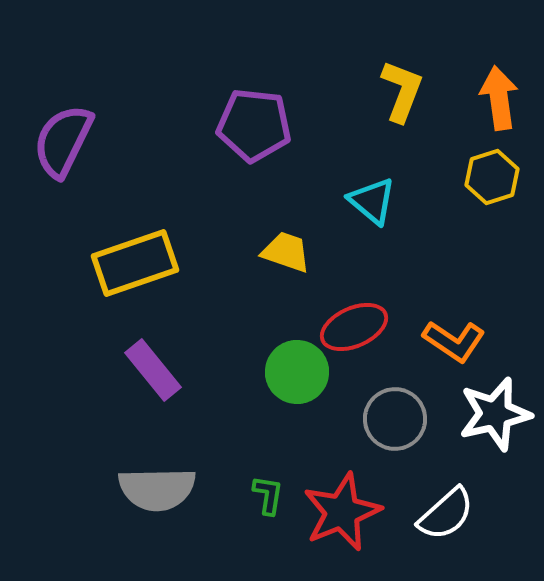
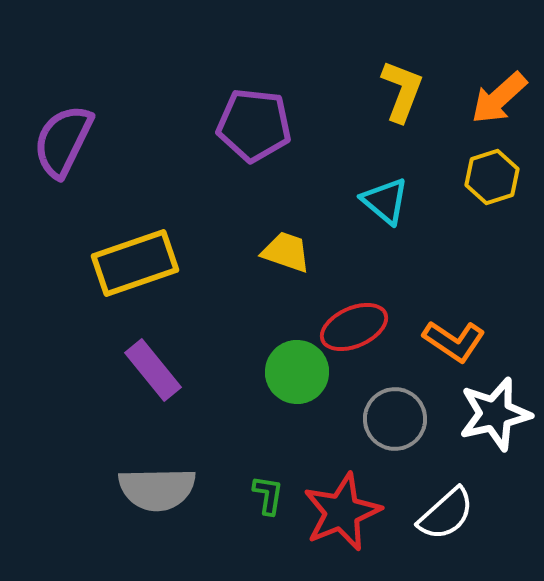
orange arrow: rotated 124 degrees counterclockwise
cyan triangle: moved 13 px right
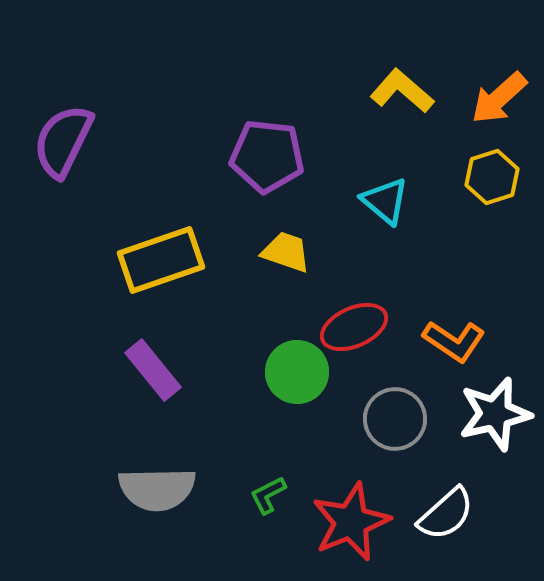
yellow L-shape: rotated 70 degrees counterclockwise
purple pentagon: moved 13 px right, 31 px down
yellow rectangle: moved 26 px right, 3 px up
green L-shape: rotated 126 degrees counterclockwise
red star: moved 9 px right, 10 px down
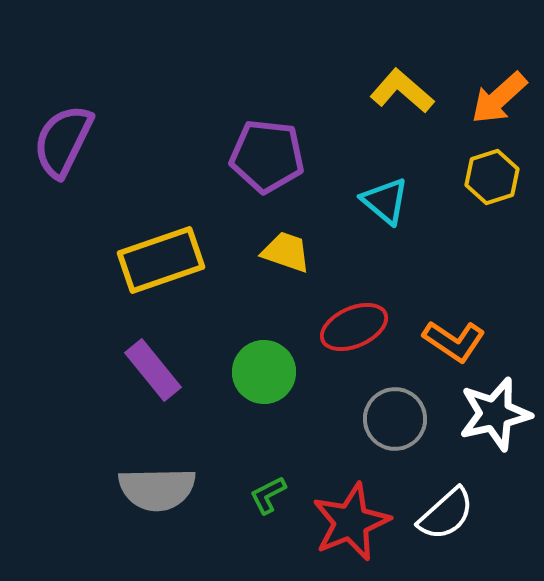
green circle: moved 33 px left
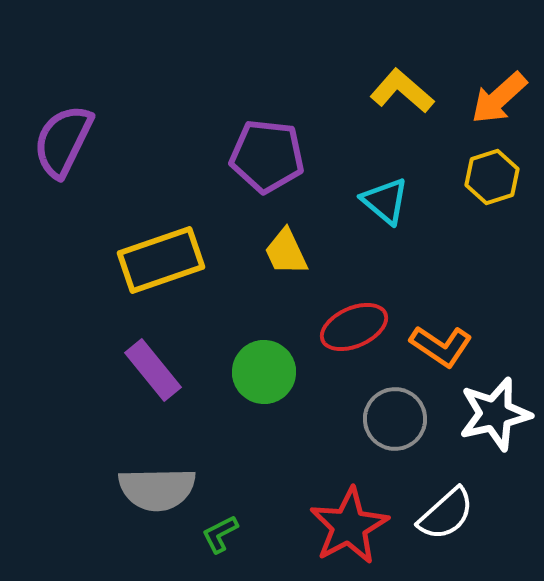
yellow trapezoid: rotated 134 degrees counterclockwise
orange L-shape: moved 13 px left, 5 px down
green L-shape: moved 48 px left, 39 px down
red star: moved 2 px left, 4 px down; rotated 6 degrees counterclockwise
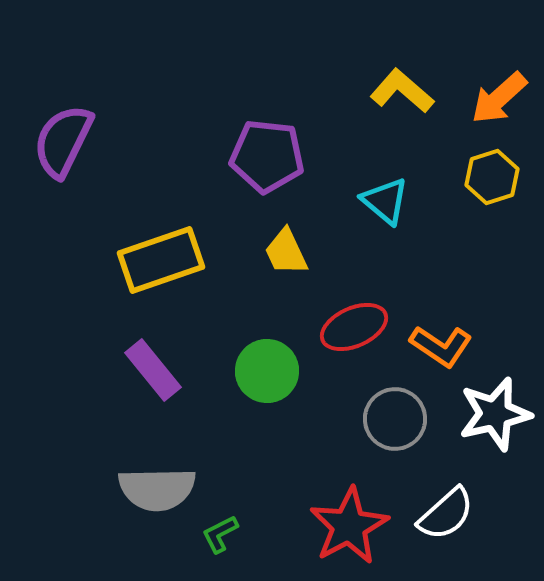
green circle: moved 3 px right, 1 px up
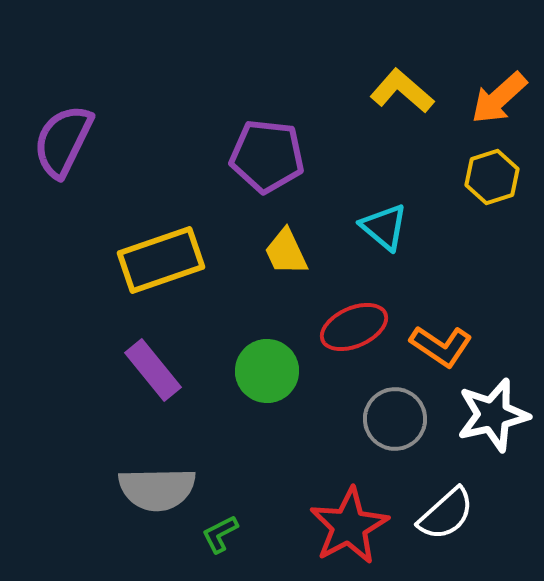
cyan triangle: moved 1 px left, 26 px down
white star: moved 2 px left, 1 px down
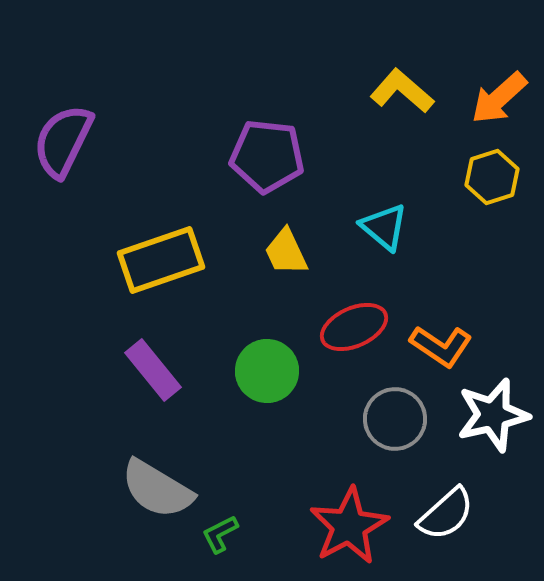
gray semicircle: rotated 32 degrees clockwise
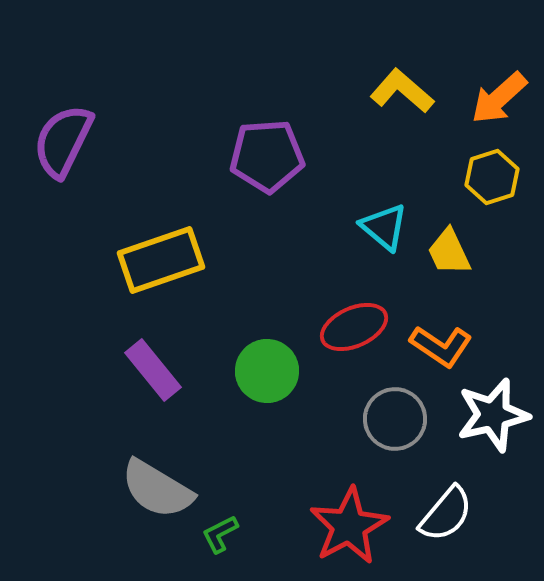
purple pentagon: rotated 10 degrees counterclockwise
yellow trapezoid: moved 163 px right
white semicircle: rotated 8 degrees counterclockwise
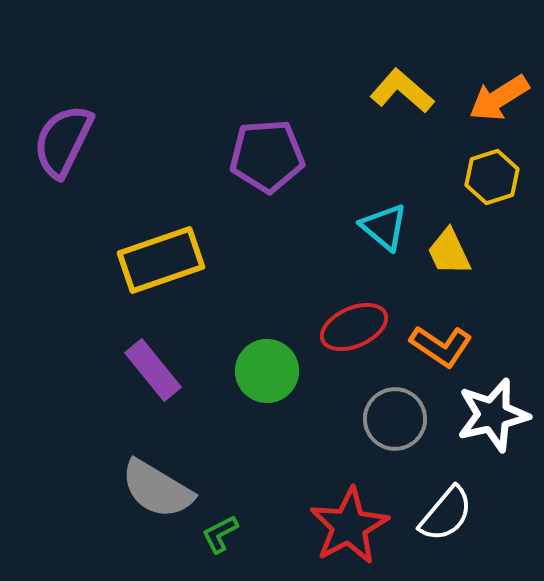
orange arrow: rotated 10 degrees clockwise
